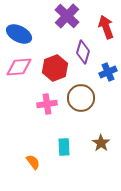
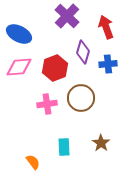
blue cross: moved 8 px up; rotated 18 degrees clockwise
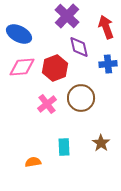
purple diamond: moved 4 px left, 5 px up; rotated 30 degrees counterclockwise
pink diamond: moved 3 px right
pink cross: rotated 30 degrees counterclockwise
orange semicircle: rotated 63 degrees counterclockwise
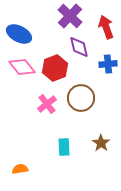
purple cross: moved 3 px right
pink diamond: rotated 56 degrees clockwise
orange semicircle: moved 13 px left, 7 px down
